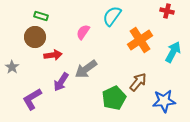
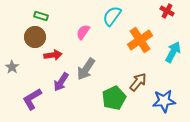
red cross: rotated 16 degrees clockwise
gray arrow: rotated 20 degrees counterclockwise
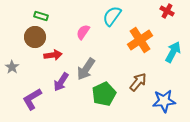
green pentagon: moved 10 px left, 4 px up
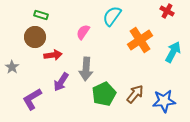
green rectangle: moved 1 px up
gray arrow: rotated 30 degrees counterclockwise
brown arrow: moved 3 px left, 12 px down
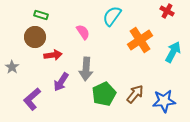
pink semicircle: rotated 112 degrees clockwise
purple L-shape: rotated 10 degrees counterclockwise
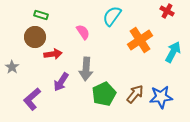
red arrow: moved 1 px up
blue star: moved 3 px left, 4 px up
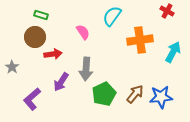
orange cross: rotated 25 degrees clockwise
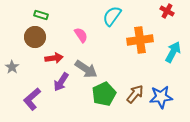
pink semicircle: moved 2 px left, 3 px down
red arrow: moved 1 px right, 4 px down
gray arrow: rotated 60 degrees counterclockwise
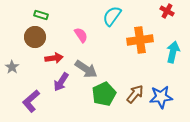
cyan arrow: rotated 15 degrees counterclockwise
purple L-shape: moved 1 px left, 2 px down
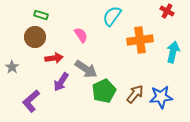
green pentagon: moved 3 px up
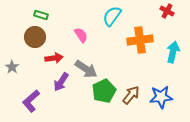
brown arrow: moved 4 px left, 1 px down
